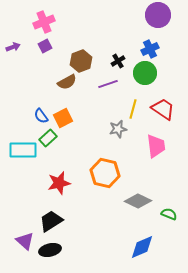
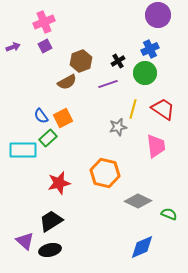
gray star: moved 2 px up
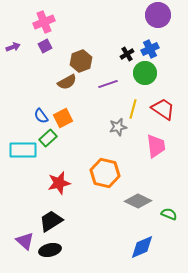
black cross: moved 9 px right, 7 px up
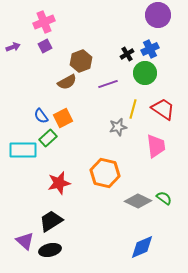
green semicircle: moved 5 px left, 16 px up; rotated 14 degrees clockwise
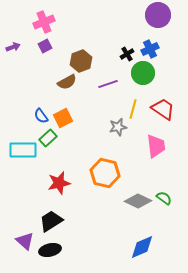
green circle: moved 2 px left
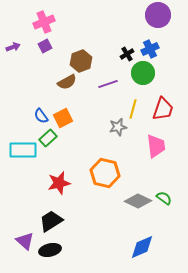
red trapezoid: rotated 75 degrees clockwise
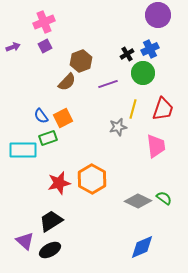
brown semicircle: rotated 18 degrees counterclockwise
green rectangle: rotated 24 degrees clockwise
orange hexagon: moved 13 px left, 6 px down; rotated 16 degrees clockwise
black ellipse: rotated 15 degrees counterclockwise
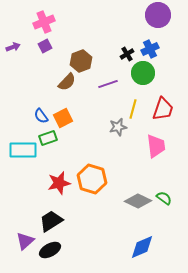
orange hexagon: rotated 12 degrees counterclockwise
purple triangle: rotated 36 degrees clockwise
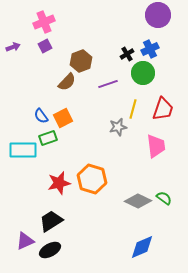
purple triangle: rotated 18 degrees clockwise
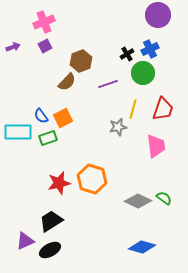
cyan rectangle: moved 5 px left, 18 px up
blue diamond: rotated 40 degrees clockwise
